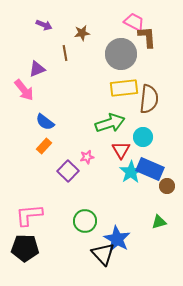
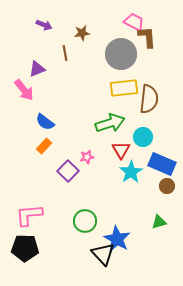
blue rectangle: moved 12 px right, 5 px up
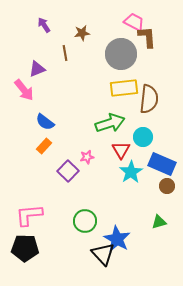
purple arrow: rotated 147 degrees counterclockwise
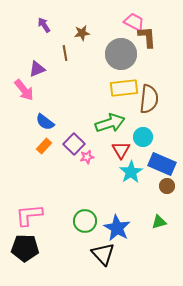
purple square: moved 6 px right, 27 px up
blue star: moved 11 px up
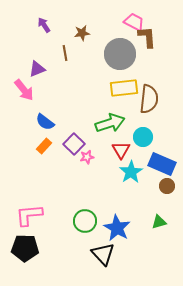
gray circle: moved 1 px left
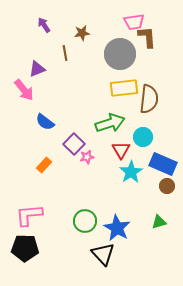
pink trapezoid: rotated 145 degrees clockwise
orange rectangle: moved 19 px down
blue rectangle: moved 1 px right
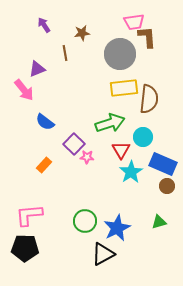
pink star: rotated 16 degrees clockwise
blue star: rotated 16 degrees clockwise
black triangle: rotated 45 degrees clockwise
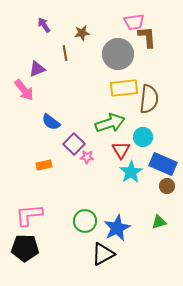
gray circle: moved 2 px left
blue semicircle: moved 6 px right
orange rectangle: rotated 35 degrees clockwise
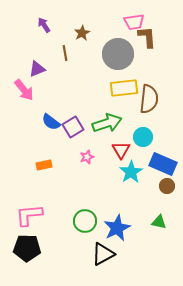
brown star: rotated 21 degrees counterclockwise
green arrow: moved 3 px left
purple square: moved 1 px left, 17 px up; rotated 15 degrees clockwise
pink star: rotated 24 degrees counterclockwise
green triangle: rotated 28 degrees clockwise
black pentagon: moved 2 px right
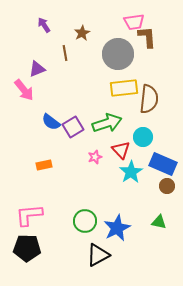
red triangle: rotated 12 degrees counterclockwise
pink star: moved 8 px right
black triangle: moved 5 px left, 1 px down
